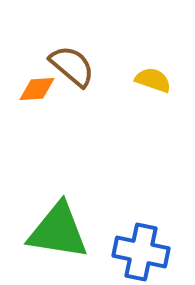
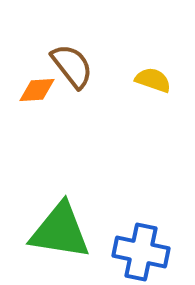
brown semicircle: rotated 12 degrees clockwise
orange diamond: moved 1 px down
green triangle: moved 2 px right
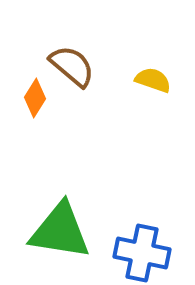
brown semicircle: rotated 12 degrees counterclockwise
orange diamond: moved 2 px left, 8 px down; rotated 54 degrees counterclockwise
blue cross: moved 1 px right, 1 px down
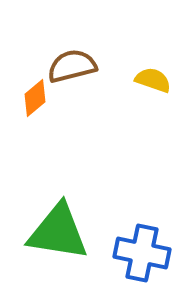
brown semicircle: rotated 54 degrees counterclockwise
orange diamond: rotated 18 degrees clockwise
green triangle: moved 2 px left, 1 px down
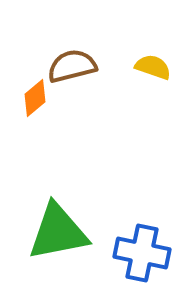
yellow semicircle: moved 13 px up
green triangle: rotated 20 degrees counterclockwise
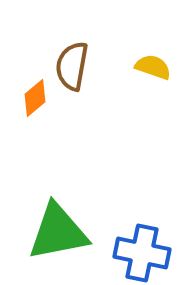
brown semicircle: rotated 66 degrees counterclockwise
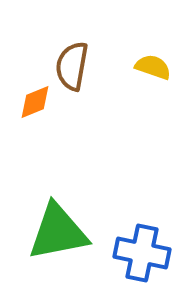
orange diamond: moved 4 px down; rotated 18 degrees clockwise
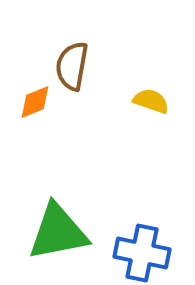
yellow semicircle: moved 2 px left, 34 px down
